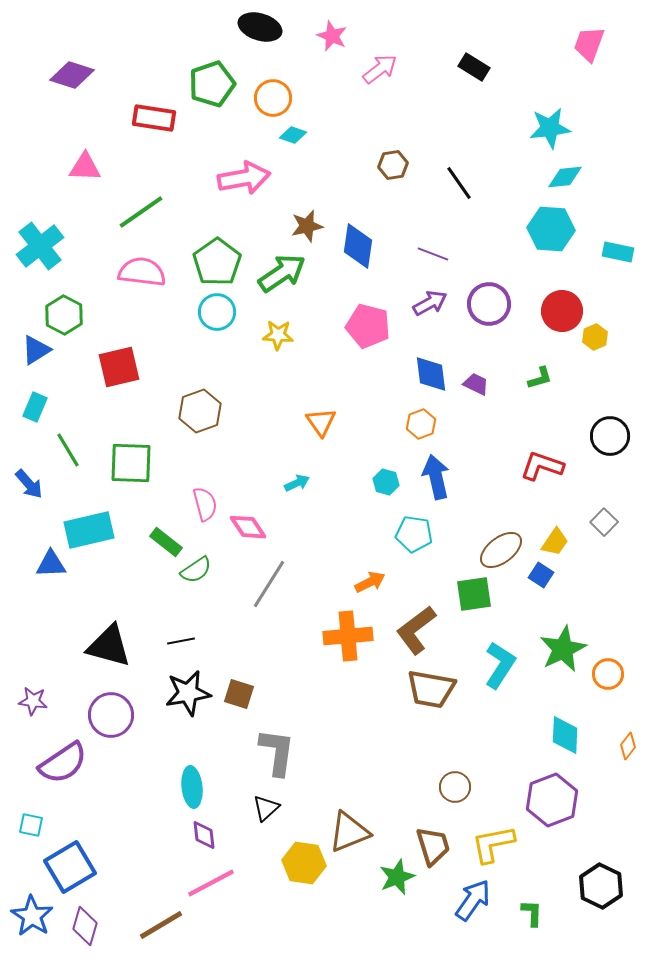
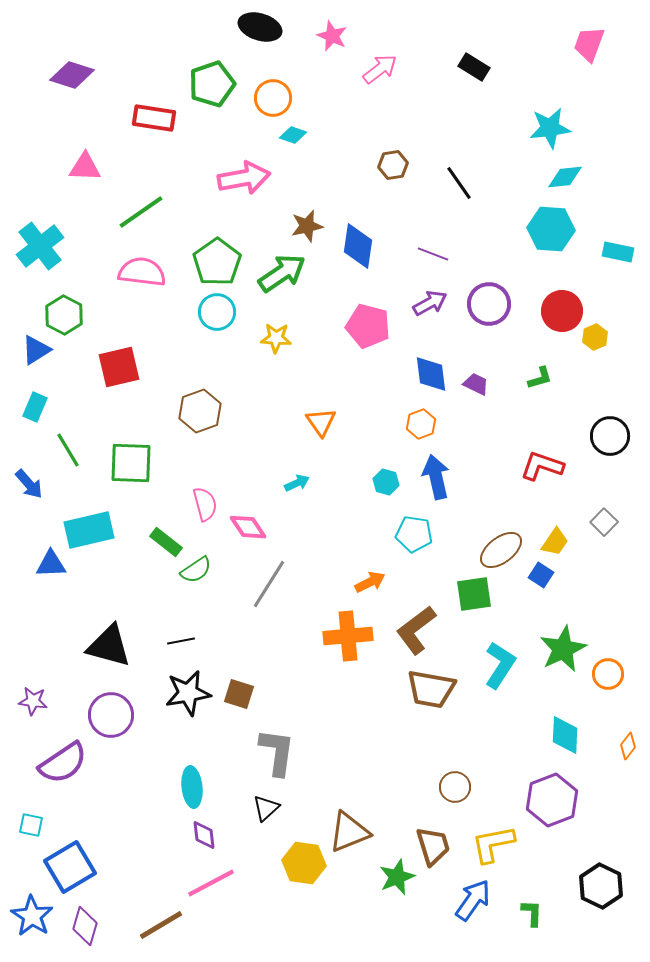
yellow star at (278, 335): moved 2 px left, 3 px down
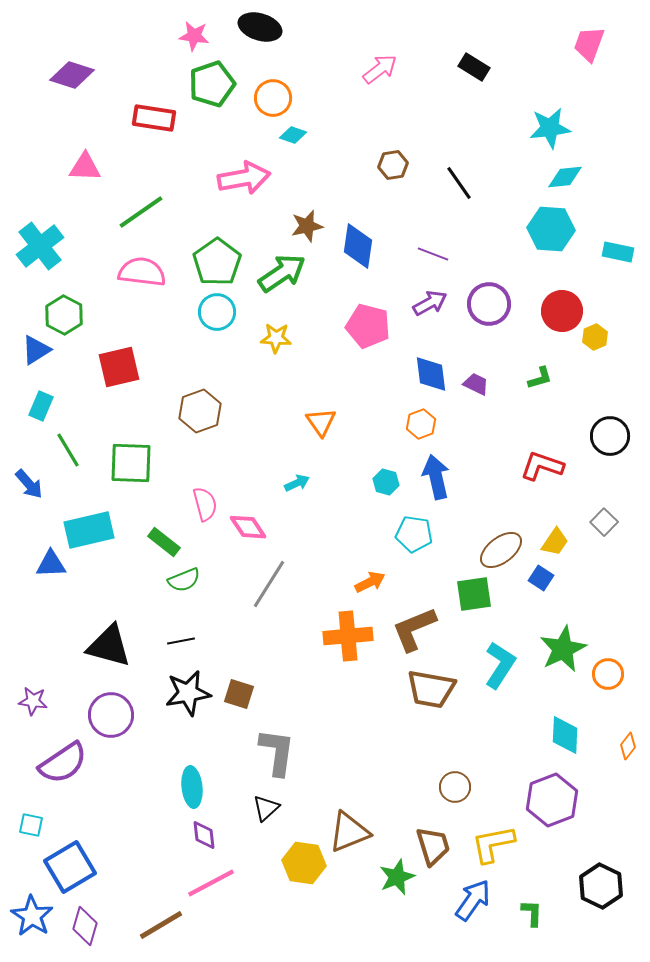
pink star at (332, 36): moved 138 px left; rotated 16 degrees counterclockwise
cyan rectangle at (35, 407): moved 6 px right, 1 px up
green rectangle at (166, 542): moved 2 px left
green semicircle at (196, 570): moved 12 px left, 10 px down; rotated 12 degrees clockwise
blue square at (541, 575): moved 3 px down
brown L-shape at (416, 630): moved 2 px left, 1 px up; rotated 15 degrees clockwise
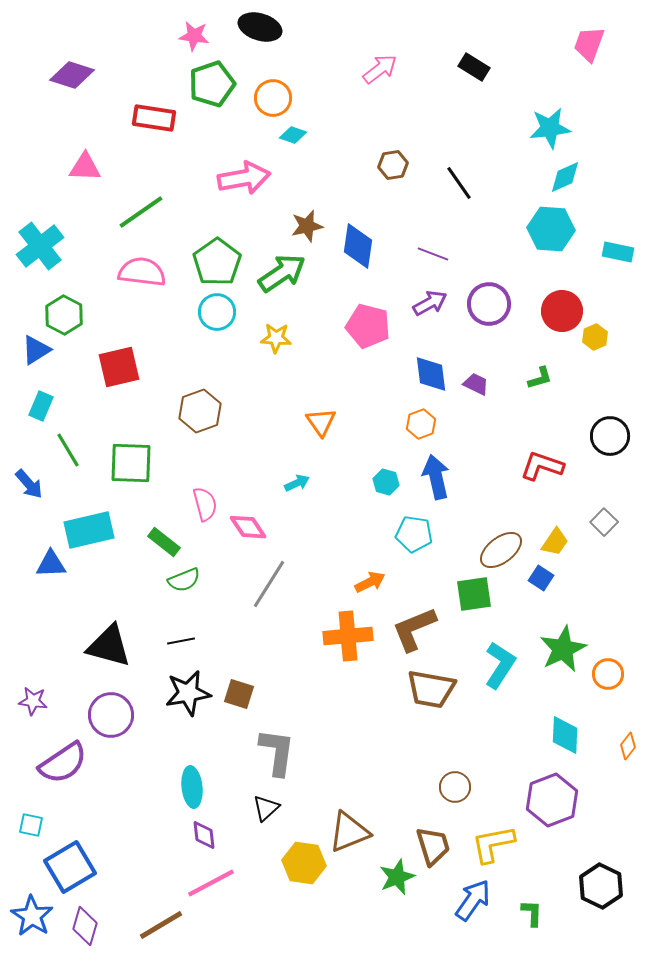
cyan diamond at (565, 177): rotated 18 degrees counterclockwise
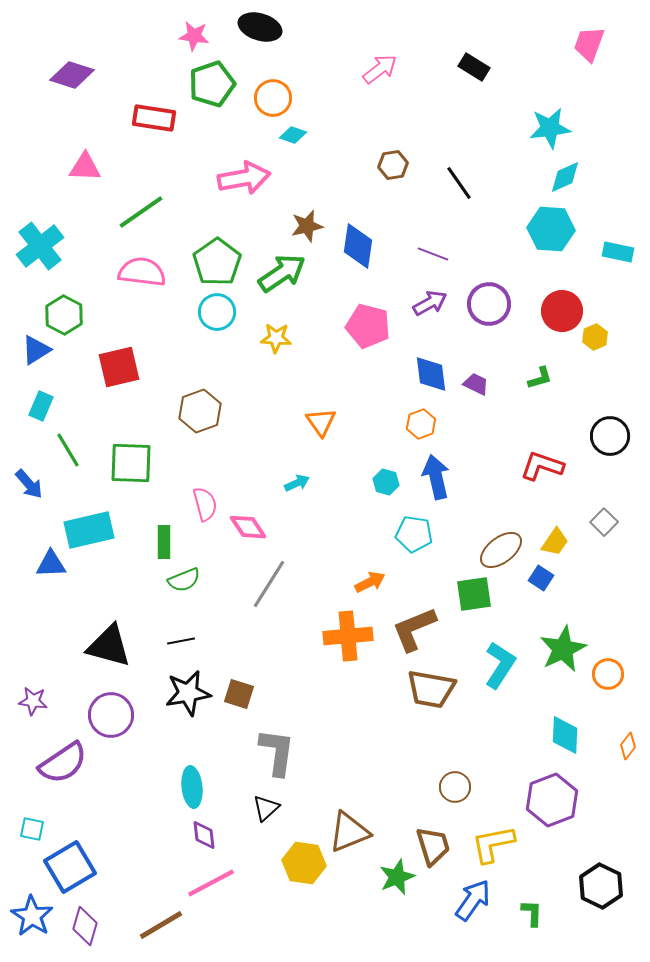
green rectangle at (164, 542): rotated 52 degrees clockwise
cyan square at (31, 825): moved 1 px right, 4 px down
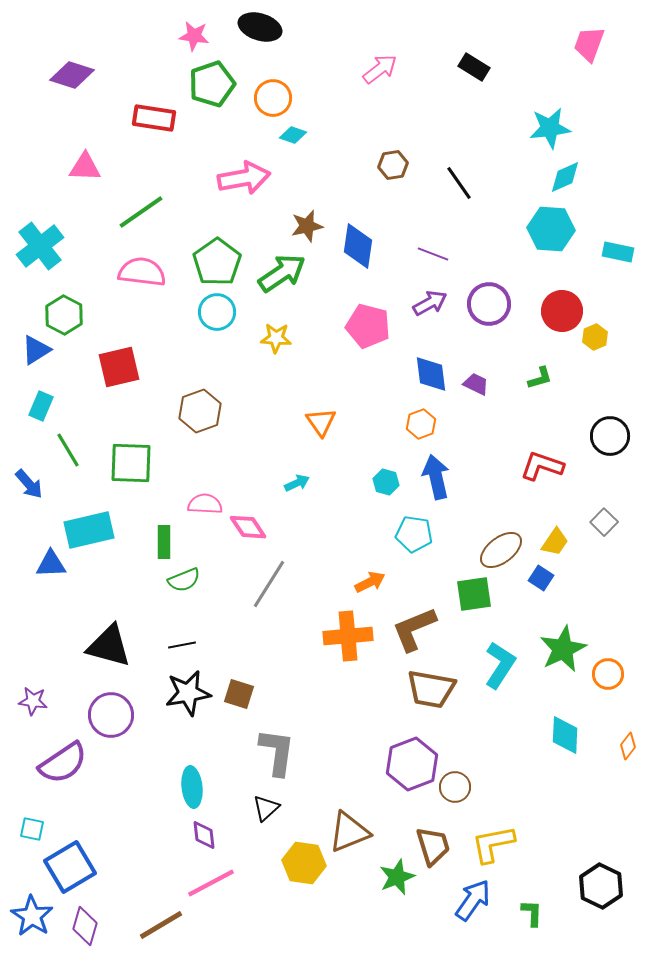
pink semicircle at (205, 504): rotated 72 degrees counterclockwise
black line at (181, 641): moved 1 px right, 4 px down
purple hexagon at (552, 800): moved 140 px left, 36 px up
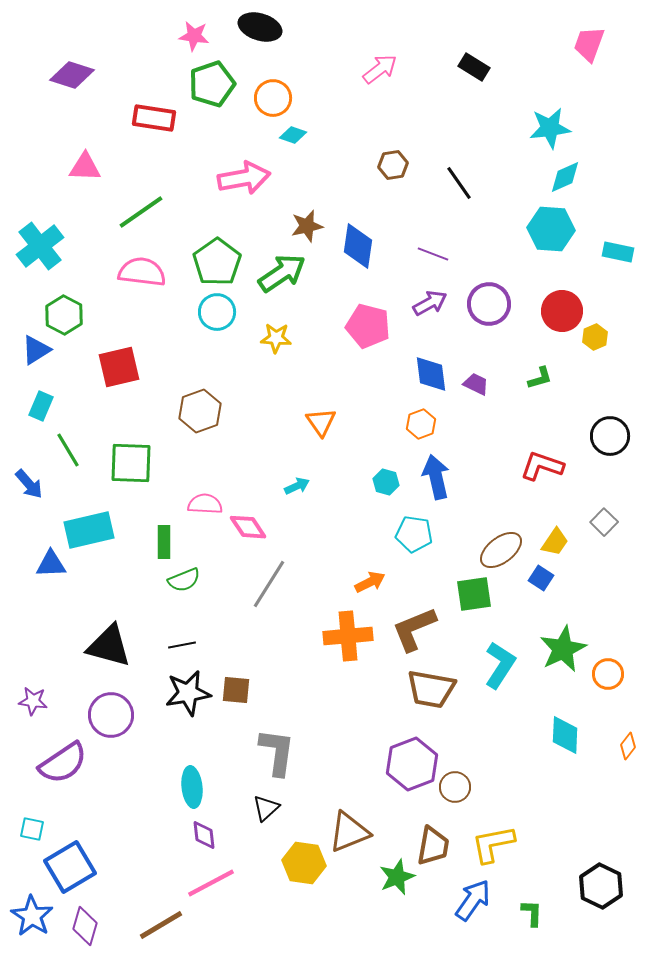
cyan arrow at (297, 483): moved 3 px down
brown square at (239, 694): moved 3 px left, 4 px up; rotated 12 degrees counterclockwise
brown trapezoid at (433, 846): rotated 27 degrees clockwise
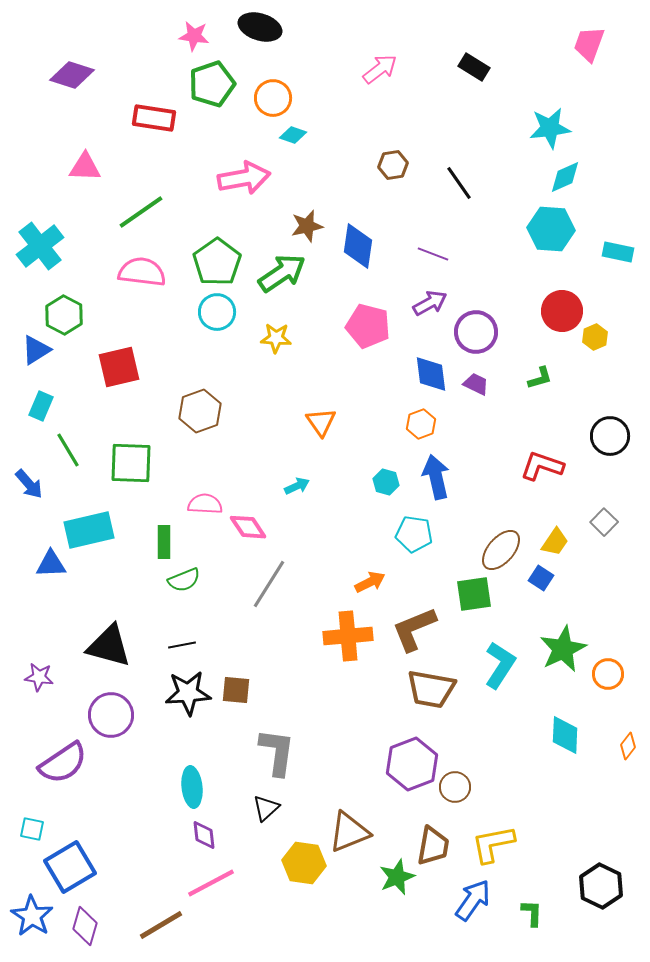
purple circle at (489, 304): moved 13 px left, 28 px down
brown ellipse at (501, 550): rotated 12 degrees counterclockwise
black star at (188, 693): rotated 6 degrees clockwise
purple star at (33, 701): moved 6 px right, 24 px up
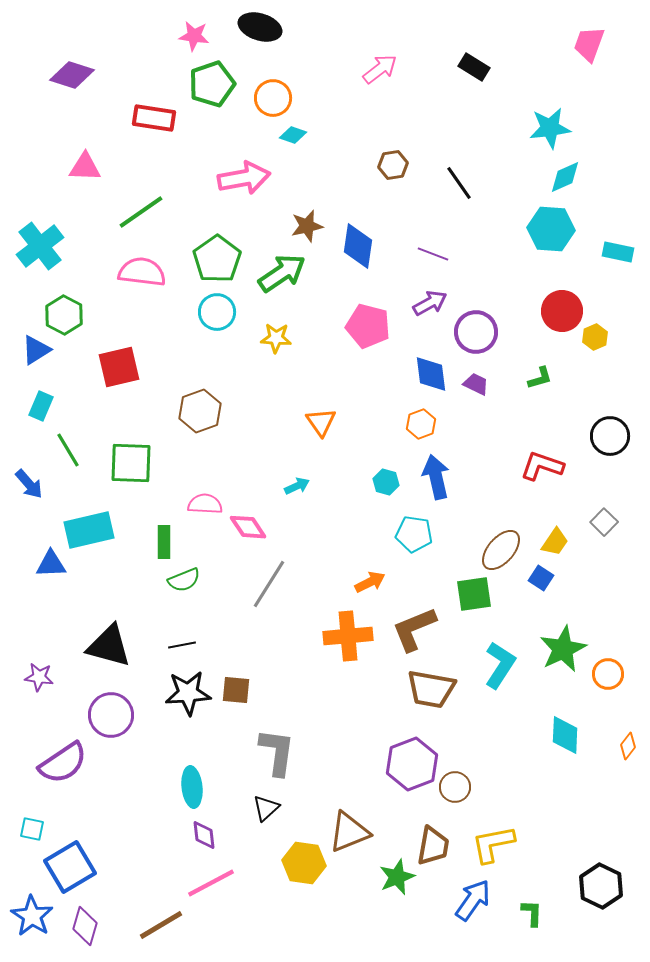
green pentagon at (217, 262): moved 3 px up
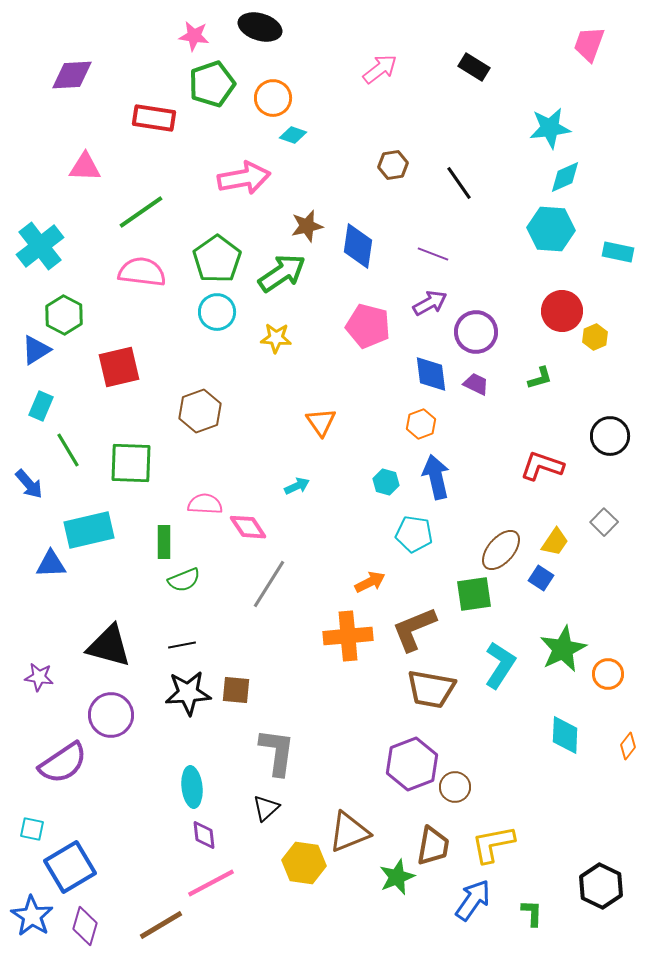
purple diamond at (72, 75): rotated 21 degrees counterclockwise
